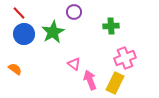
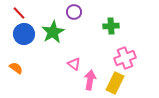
orange semicircle: moved 1 px right, 1 px up
pink arrow: rotated 30 degrees clockwise
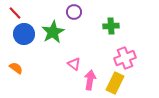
red line: moved 4 px left
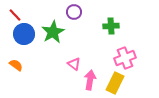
red line: moved 2 px down
orange semicircle: moved 3 px up
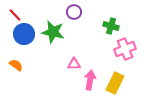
green cross: rotated 21 degrees clockwise
green star: rotated 30 degrees counterclockwise
pink cross: moved 9 px up
pink triangle: rotated 40 degrees counterclockwise
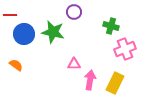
red line: moved 5 px left; rotated 48 degrees counterclockwise
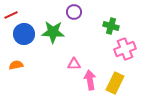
red line: moved 1 px right; rotated 24 degrees counterclockwise
green star: rotated 10 degrees counterclockwise
orange semicircle: rotated 48 degrees counterclockwise
pink arrow: rotated 18 degrees counterclockwise
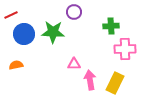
green cross: rotated 21 degrees counterclockwise
pink cross: rotated 20 degrees clockwise
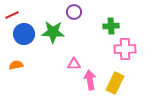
red line: moved 1 px right
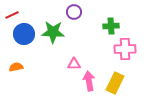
orange semicircle: moved 2 px down
pink arrow: moved 1 px left, 1 px down
